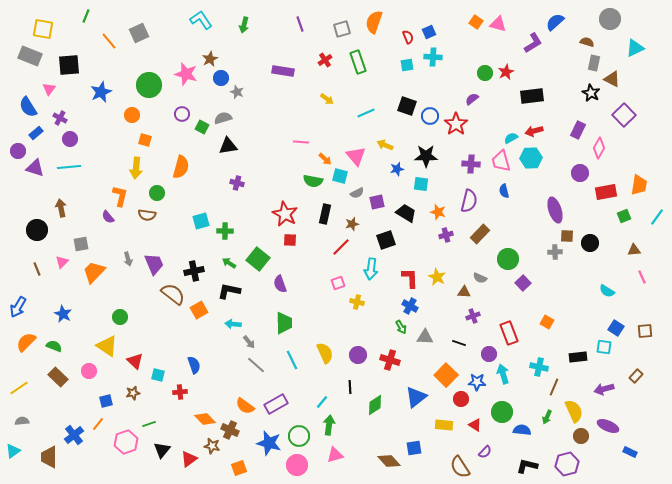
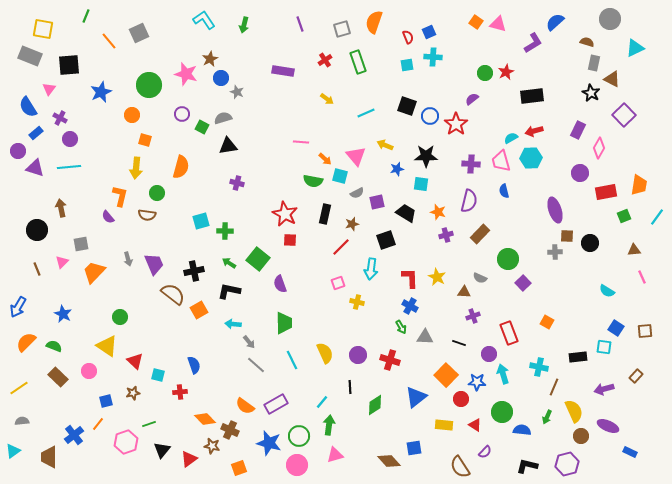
cyan L-shape at (201, 20): moved 3 px right
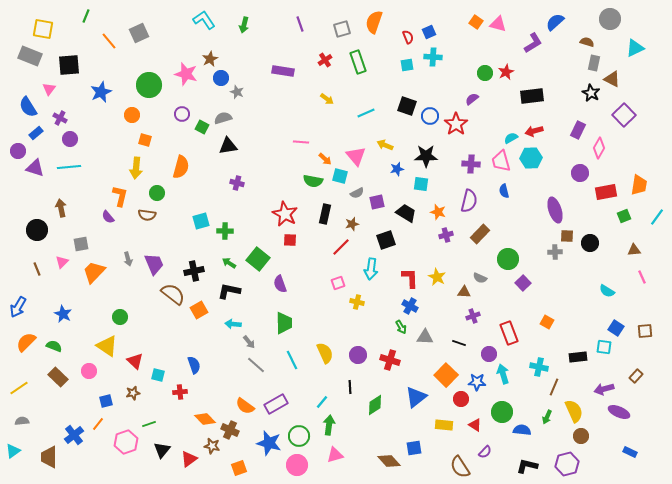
purple ellipse at (608, 426): moved 11 px right, 14 px up
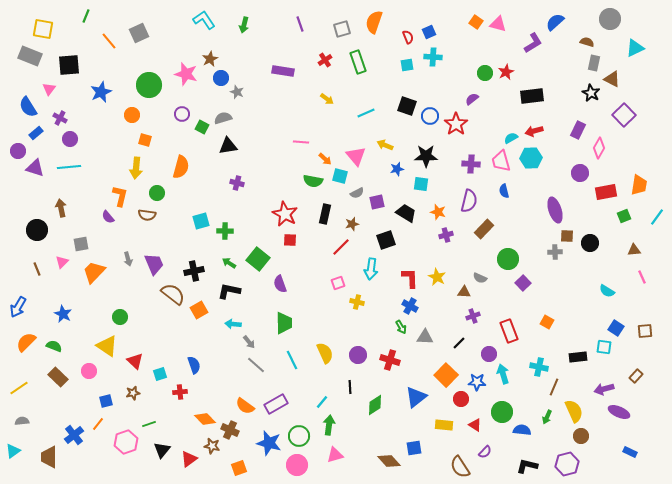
brown rectangle at (480, 234): moved 4 px right, 5 px up
red rectangle at (509, 333): moved 2 px up
black line at (459, 343): rotated 64 degrees counterclockwise
cyan square at (158, 375): moved 2 px right, 1 px up; rotated 32 degrees counterclockwise
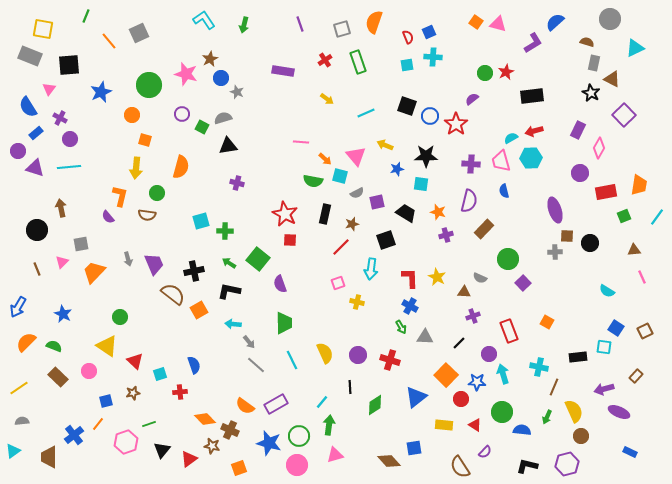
brown square at (645, 331): rotated 21 degrees counterclockwise
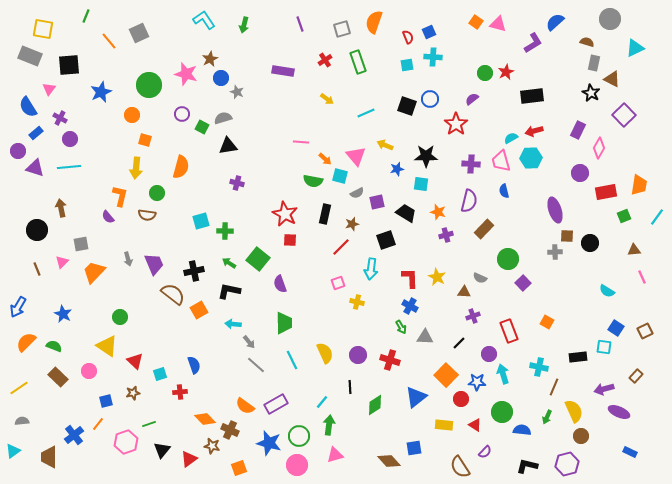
blue circle at (430, 116): moved 17 px up
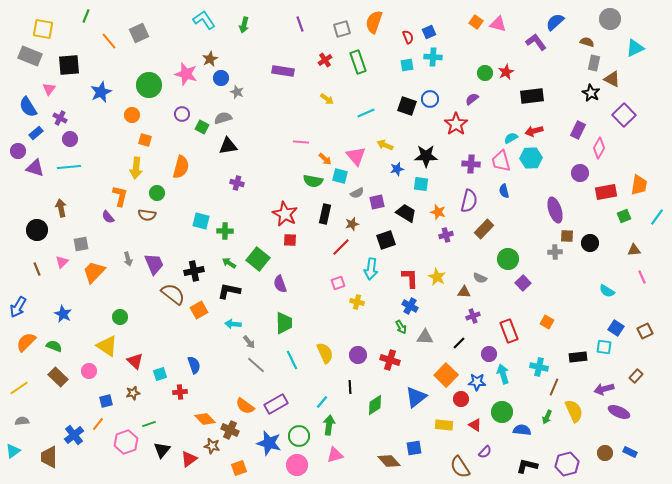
purple L-shape at (533, 43): moved 3 px right, 1 px up; rotated 95 degrees counterclockwise
cyan square at (201, 221): rotated 30 degrees clockwise
brown circle at (581, 436): moved 24 px right, 17 px down
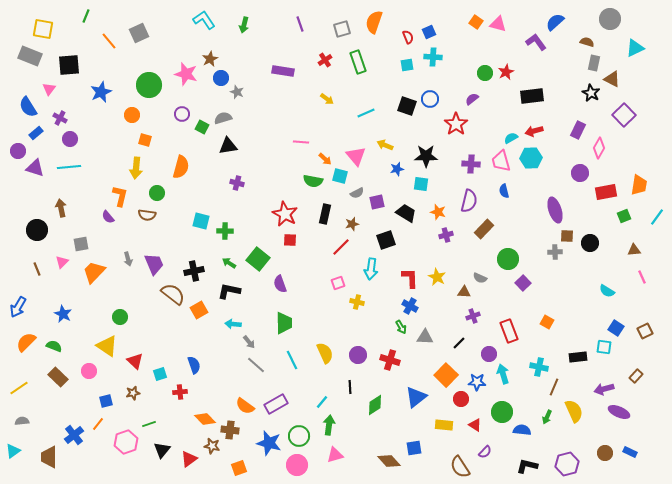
brown cross at (230, 430): rotated 18 degrees counterclockwise
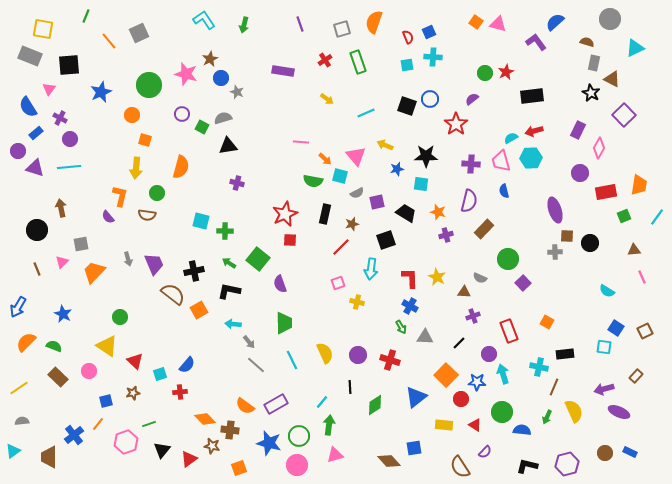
red star at (285, 214): rotated 20 degrees clockwise
black rectangle at (578, 357): moved 13 px left, 3 px up
blue semicircle at (194, 365): moved 7 px left; rotated 60 degrees clockwise
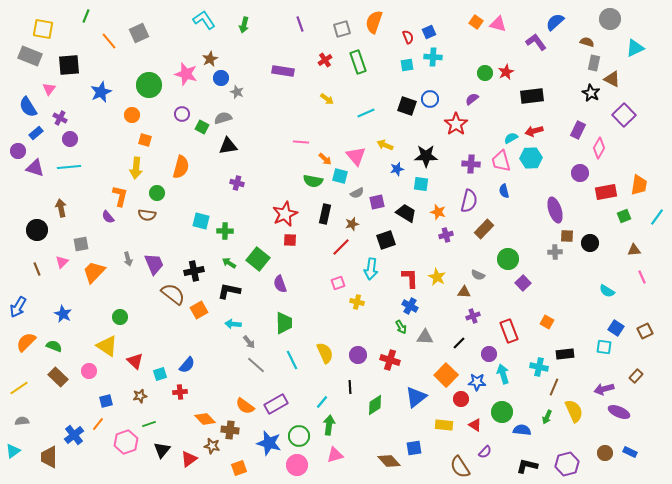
gray semicircle at (480, 278): moved 2 px left, 3 px up
brown star at (133, 393): moved 7 px right, 3 px down
